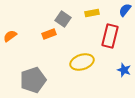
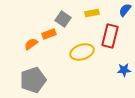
orange semicircle: moved 21 px right, 8 px down
yellow ellipse: moved 10 px up
blue star: rotated 24 degrees counterclockwise
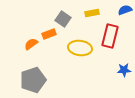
blue semicircle: rotated 32 degrees clockwise
yellow ellipse: moved 2 px left, 4 px up; rotated 25 degrees clockwise
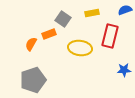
orange semicircle: rotated 24 degrees counterclockwise
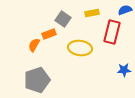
red rectangle: moved 2 px right, 4 px up
orange semicircle: moved 3 px right, 1 px down
gray pentagon: moved 4 px right
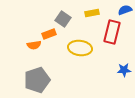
orange semicircle: rotated 128 degrees counterclockwise
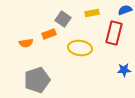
red rectangle: moved 2 px right, 1 px down
orange semicircle: moved 8 px left, 2 px up
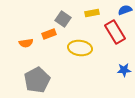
red rectangle: moved 1 px right, 1 px up; rotated 45 degrees counterclockwise
gray pentagon: rotated 10 degrees counterclockwise
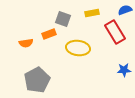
gray square: rotated 14 degrees counterclockwise
yellow ellipse: moved 2 px left
